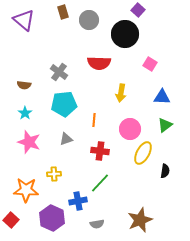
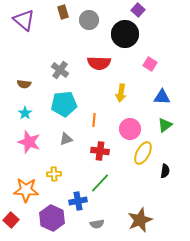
gray cross: moved 1 px right, 2 px up
brown semicircle: moved 1 px up
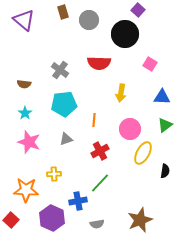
red cross: rotated 36 degrees counterclockwise
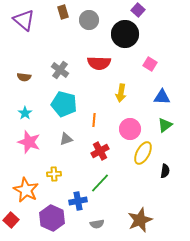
brown semicircle: moved 7 px up
cyan pentagon: rotated 20 degrees clockwise
orange star: rotated 25 degrees clockwise
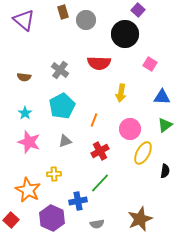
gray circle: moved 3 px left
cyan pentagon: moved 2 px left, 2 px down; rotated 30 degrees clockwise
orange line: rotated 16 degrees clockwise
gray triangle: moved 1 px left, 2 px down
orange star: moved 2 px right
brown star: moved 1 px up
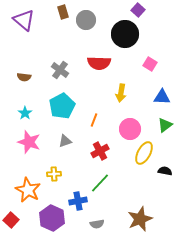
yellow ellipse: moved 1 px right
black semicircle: rotated 88 degrees counterclockwise
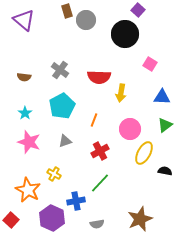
brown rectangle: moved 4 px right, 1 px up
red semicircle: moved 14 px down
yellow cross: rotated 32 degrees clockwise
blue cross: moved 2 px left
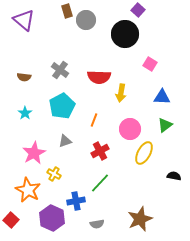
pink star: moved 5 px right, 11 px down; rotated 25 degrees clockwise
black semicircle: moved 9 px right, 5 px down
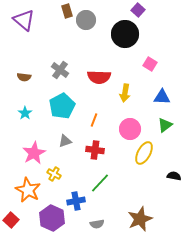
yellow arrow: moved 4 px right
red cross: moved 5 px left, 1 px up; rotated 36 degrees clockwise
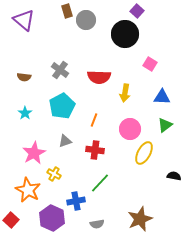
purple square: moved 1 px left, 1 px down
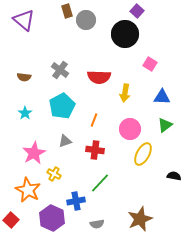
yellow ellipse: moved 1 px left, 1 px down
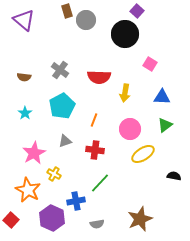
yellow ellipse: rotated 30 degrees clockwise
